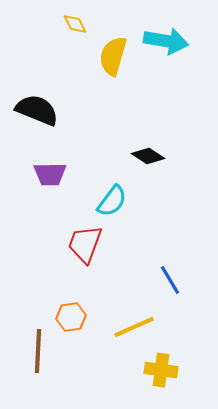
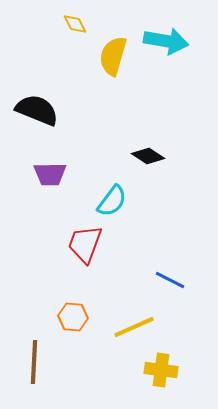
blue line: rotated 32 degrees counterclockwise
orange hexagon: moved 2 px right; rotated 12 degrees clockwise
brown line: moved 4 px left, 11 px down
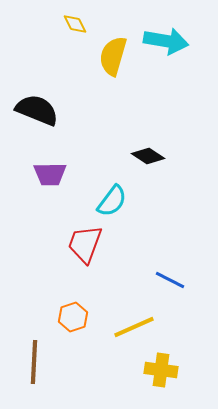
orange hexagon: rotated 24 degrees counterclockwise
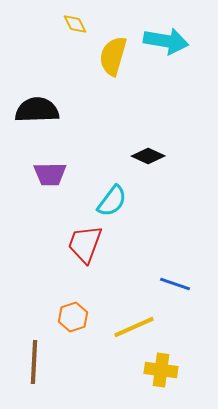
black semicircle: rotated 24 degrees counterclockwise
black diamond: rotated 8 degrees counterclockwise
blue line: moved 5 px right, 4 px down; rotated 8 degrees counterclockwise
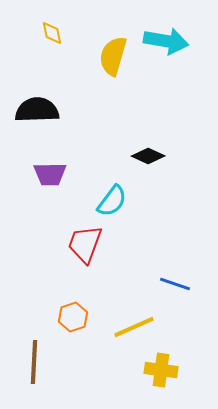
yellow diamond: moved 23 px left, 9 px down; rotated 15 degrees clockwise
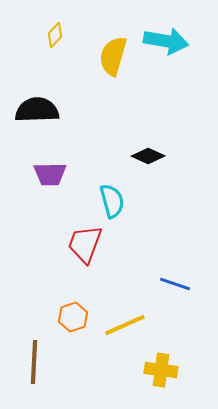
yellow diamond: moved 3 px right, 2 px down; rotated 55 degrees clockwise
cyan semicircle: rotated 52 degrees counterclockwise
yellow line: moved 9 px left, 2 px up
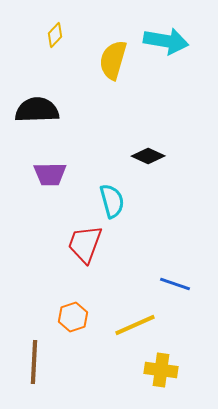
yellow semicircle: moved 4 px down
yellow line: moved 10 px right
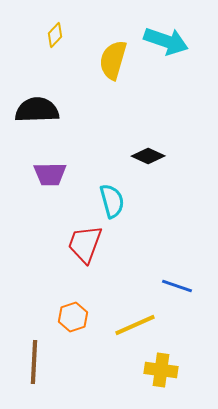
cyan arrow: rotated 9 degrees clockwise
blue line: moved 2 px right, 2 px down
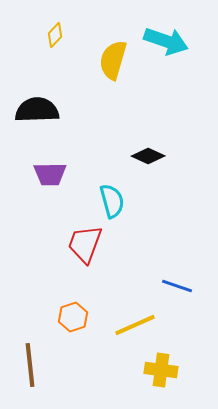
brown line: moved 4 px left, 3 px down; rotated 9 degrees counterclockwise
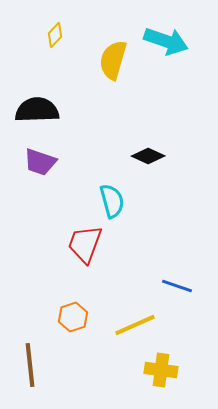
purple trapezoid: moved 10 px left, 12 px up; rotated 20 degrees clockwise
